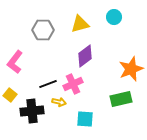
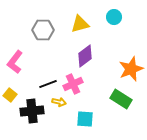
green rectangle: rotated 45 degrees clockwise
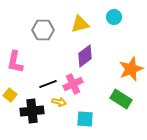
pink L-shape: rotated 25 degrees counterclockwise
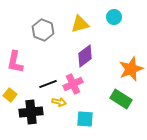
gray hexagon: rotated 20 degrees clockwise
black cross: moved 1 px left, 1 px down
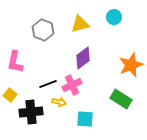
purple diamond: moved 2 px left, 2 px down
orange star: moved 4 px up
pink cross: moved 1 px left, 1 px down
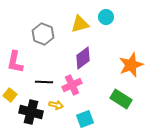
cyan circle: moved 8 px left
gray hexagon: moved 4 px down
black line: moved 4 px left, 2 px up; rotated 24 degrees clockwise
yellow arrow: moved 3 px left, 3 px down
black cross: rotated 20 degrees clockwise
cyan square: rotated 24 degrees counterclockwise
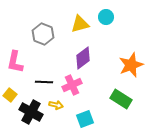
black cross: rotated 15 degrees clockwise
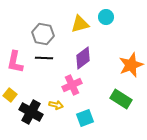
gray hexagon: rotated 10 degrees counterclockwise
black line: moved 24 px up
cyan square: moved 1 px up
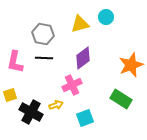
yellow square: rotated 32 degrees clockwise
yellow arrow: rotated 32 degrees counterclockwise
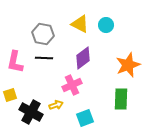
cyan circle: moved 8 px down
yellow triangle: rotated 42 degrees clockwise
orange star: moved 3 px left
green rectangle: rotated 60 degrees clockwise
